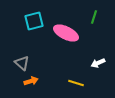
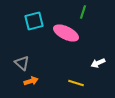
green line: moved 11 px left, 5 px up
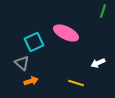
green line: moved 20 px right, 1 px up
cyan square: moved 21 px down; rotated 12 degrees counterclockwise
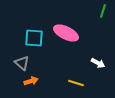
cyan square: moved 4 px up; rotated 30 degrees clockwise
white arrow: rotated 128 degrees counterclockwise
